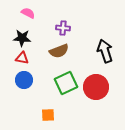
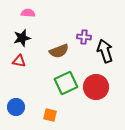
pink semicircle: rotated 24 degrees counterclockwise
purple cross: moved 21 px right, 9 px down
black star: rotated 18 degrees counterclockwise
red triangle: moved 3 px left, 3 px down
blue circle: moved 8 px left, 27 px down
orange square: moved 2 px right; rotated 16 degrees clockwise
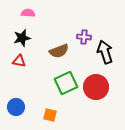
black arrow: moved 1 px down
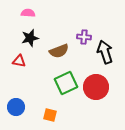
black star: moved 8 px right
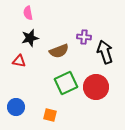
pink semicircle: rotated 104 degrees counterclockwise
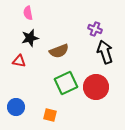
purple cross: moved 11 px right, 8 px up; rotated 16 degrees clockwise
